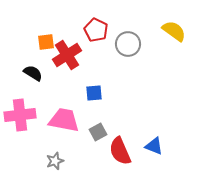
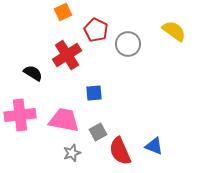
orange square: moved 17 px right, 30 px up; rotated 18 degrees counterclockwise
gray star: moved 17 px right, 8 px up
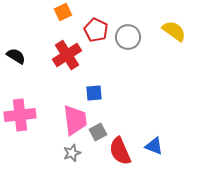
gray circle: moved 7 px up
black semicircle: moved 17 px left, 17 px up
pink trapezoid: moved 11 px right; rotated 72 degrees clockwise
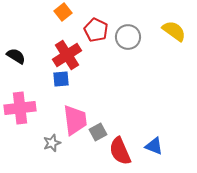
orange square: rotated 12 degrees counterclockwise
blue square: moved 33 px left, 14 px up
pink cross: moved 7 px up
gray star: moved 20 px left, 10 px up
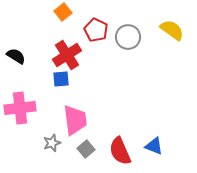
yellow semicircle: moved 2 px left, 1 px up
gray square: moved 12 px left, 17 px down; rotated 12 degrees counterclockwise
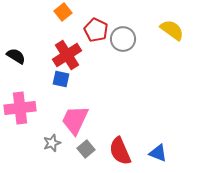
gray circle: moved 5 px left, 2 px down
blue square: rotated 18 degrees clockwise
pink trapezoid: rotated 148 degrees counterclockwise
blue triangle: moved 4 px right, 7 px down
